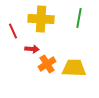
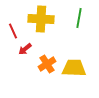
red arrow: moved 7 px left; rotated 136 degrees clockwise
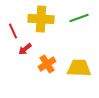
green line: rotated 60 degrees clockwise
yellow trapezoid: moved 5 px right
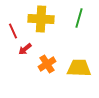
green line: rotated 54 degrees counterclockwise
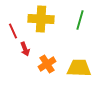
green line: moved 1 px right, 2 px down
red arrow: rotated 72 degrees counterclockwise
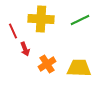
green line: rotated 48 degrees clockwise
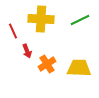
red arrow: moved 2 px right, 2 px down
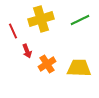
yellow cross: rotated 20 degrees counterclockwise
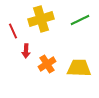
red arrow: moved 1 px left; rotated 24 degrees clockwise
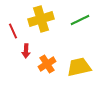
yellow trapezoid: moved 1 px up; rotated 15 degrees counterclockwise
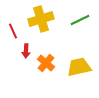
orange cross: moved 1 px left, 1 px up; rotated 18 degrees counterclockwise
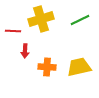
red line: rotated 63 degrees counterclockwise
red arrow: moved 1 px left
orange cross: moved 1 px right, 4 px down; rotated 36 degrees counterclockwise
